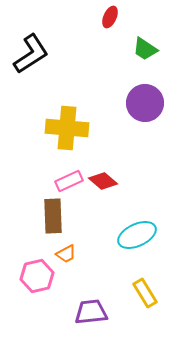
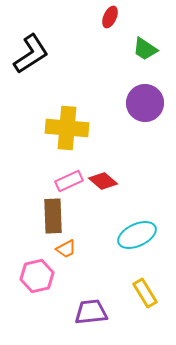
orange trapezoid: moved 5 px up
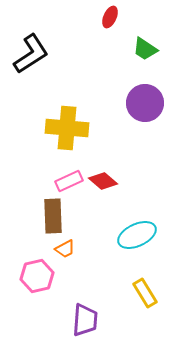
orange trapezoid: moved 1 px left
purple trapezoid: moved 6 px left, 8 px down; rotated 100 degrees clockwise
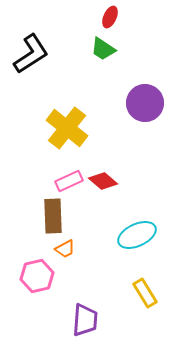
green trapezoid: moved 42 px left
yellow cross: rotated 33 degrees clockwise
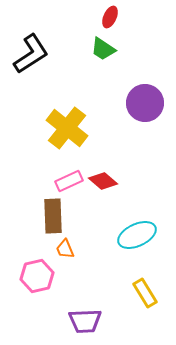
orange trapezoid: rotated 95 degrees clockwise
purple trapezoid: moved 1 px down; rotated 84 degrees clockwise
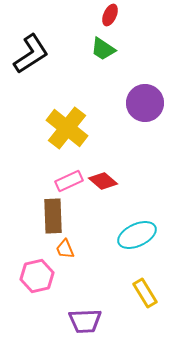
red ellipse: moved 2 px up
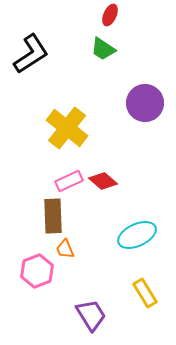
pink hexagon: moved 5 px up; rotated 8 degrees counterclockwise
purple trapezoid: moved 6 px right, 6 px up; rotated 120 degrees counterclockwise
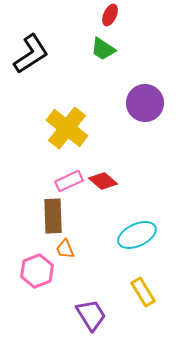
yellow rectangle: moved 2 px left, 1 px up
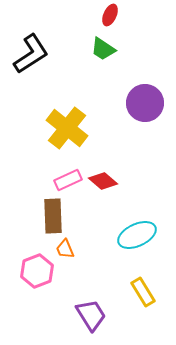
pink rectangle: moved 1 px left, 1 px up
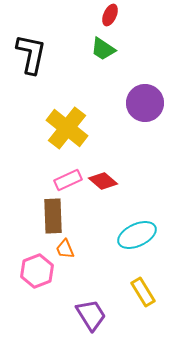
black L-shape: rotated 45 degrees counterclockwise
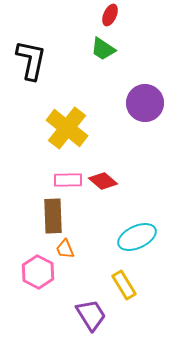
black L-shape: moved 6 px down
pink rectangle: rotated 24 degrees clockwise
cyan ellipse: moved 2 px down
pink hexagon: moved 1 px right, 1 px down; rotated 12 degrees counterclockwise
yellow rectangle: moved 19 px left, 7 px up
